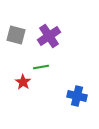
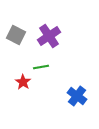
gray square: rotated 12 degrees clockwise
blue cross: rotated 24 degrees clockwise
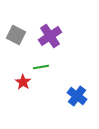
purple cross: moved 1 px right
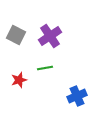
green line: moved 4 px right, 1 px down
red star: moved 4 px left, 2 px up; rotated 21 degrees clockwise
blue cross: rotated 30 degrees clockwise
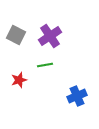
green line: moved 3 px up
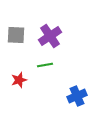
gray square: rotated 24 degrees counterclockwise
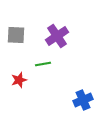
purple cross: moved 7 px right
green line: moved 2 px left, 1 px up
blue cross: moved 6 px right, 4 px down
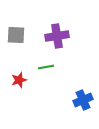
purple cross: rotated 25 degrees clockwise
green line: moved 3 px right, 3 px down
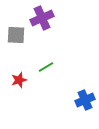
purple cross: moved 15 px left, 18 px up; rotated 15 degrees counterclockwise
green line: rotated 21 degrees counterclockwise
blue cross: moved 2 px right
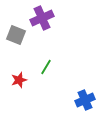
gray square: rotated 18 degrees clockwise
green line: rotated 28 degrees counterclockwise
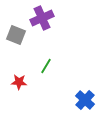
green line: moved 1 px up
red star: moved 2 px down; rotated 21 degrees clockwise
blue cross: rotated 24 degrees counterclockwise
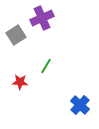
gray square: rotated 36 degrees clockwise
red star: moved 1 px right
blue cross: moved 5 px left, 5 px down
